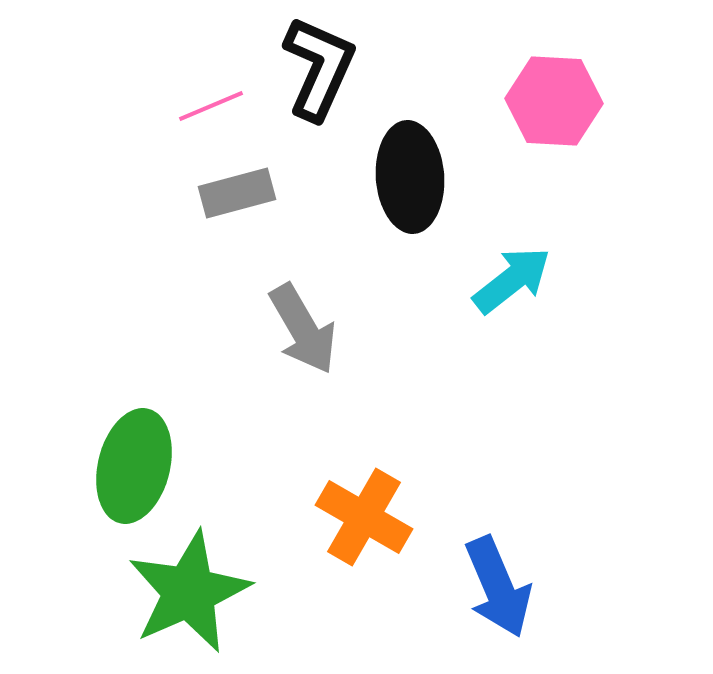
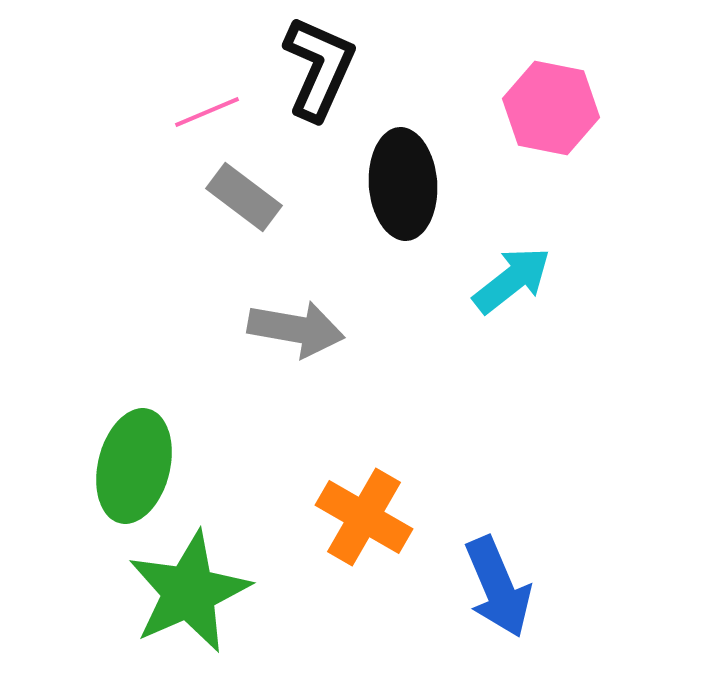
pink hexagon: moved 3 px left, 7 px down; rotated 8 degrees clockwise
pink line: moved 4 px left, 6 px down
black ellipse: moved 7 px left, 7 px down
gray rectangle: moved 7 px right, 4 px down; rotated 52 degrees clockwise
gray arrow: moved 7 px left; rotated 50 degrees counterclockwise
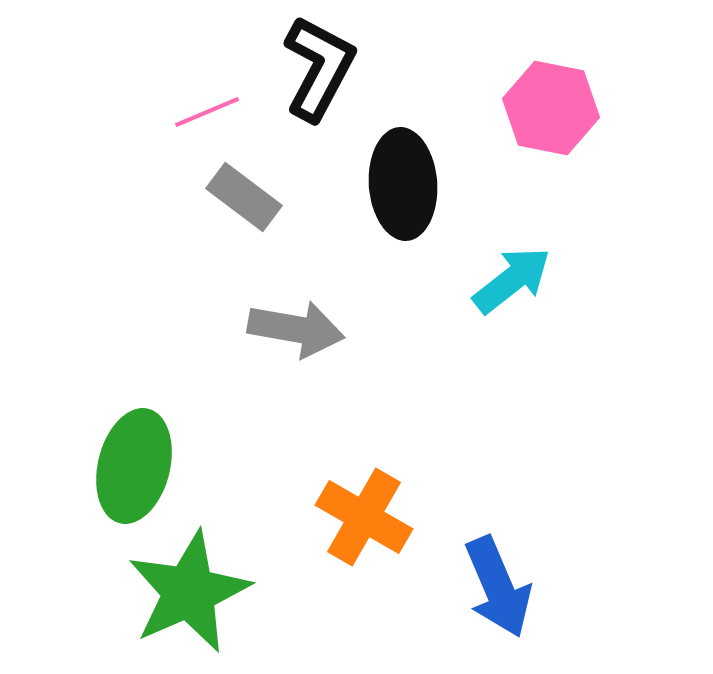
black L-shape: rotated 4 degrees clockwise
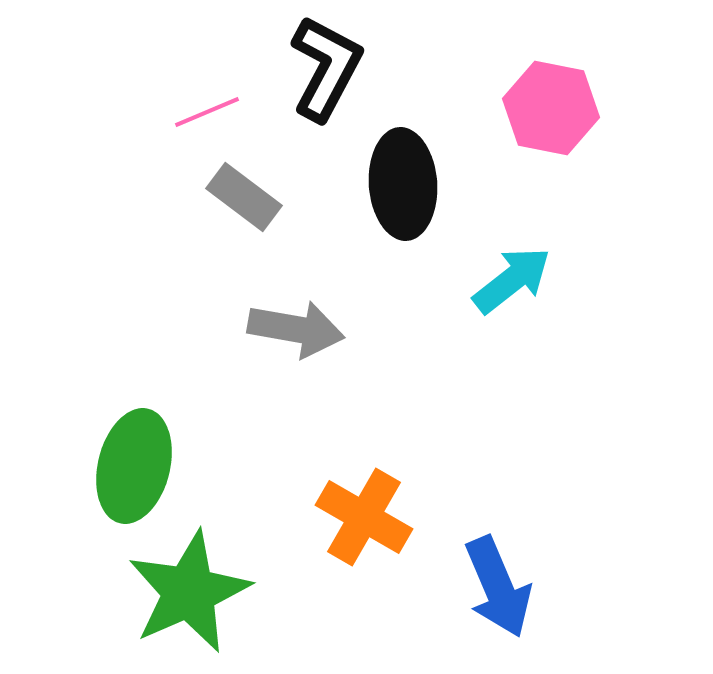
black L-shape: moved 7 px right
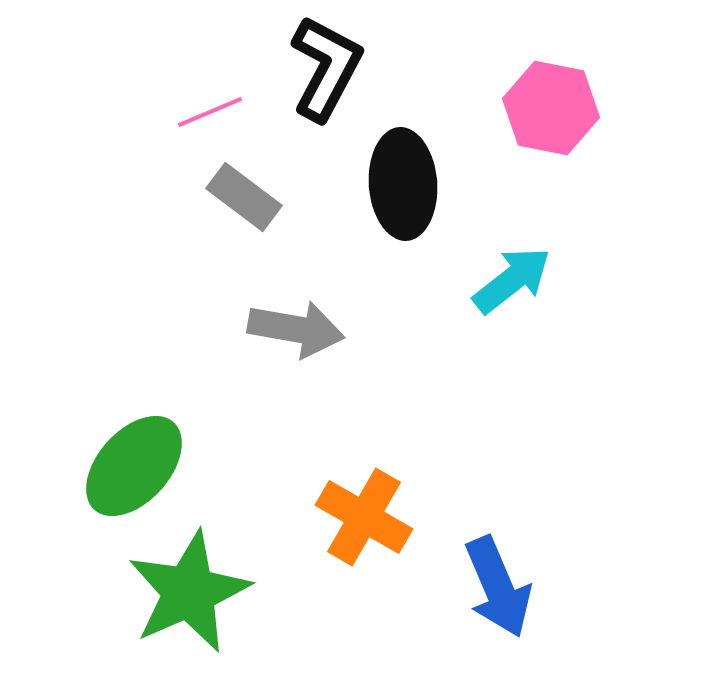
pink line: moved 3 px right
green ellipse: rotated 28 degrees clockwise
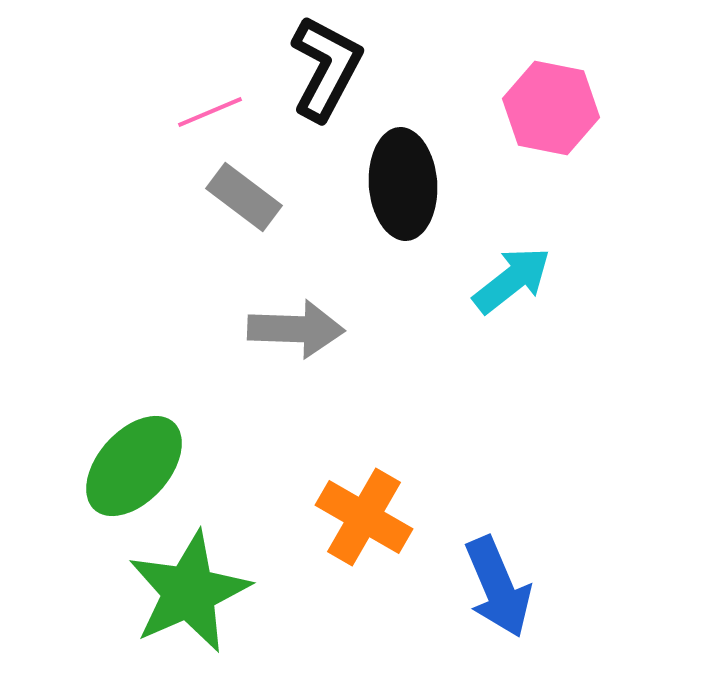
gray arrow: rotated 8 degrees counterclockwise
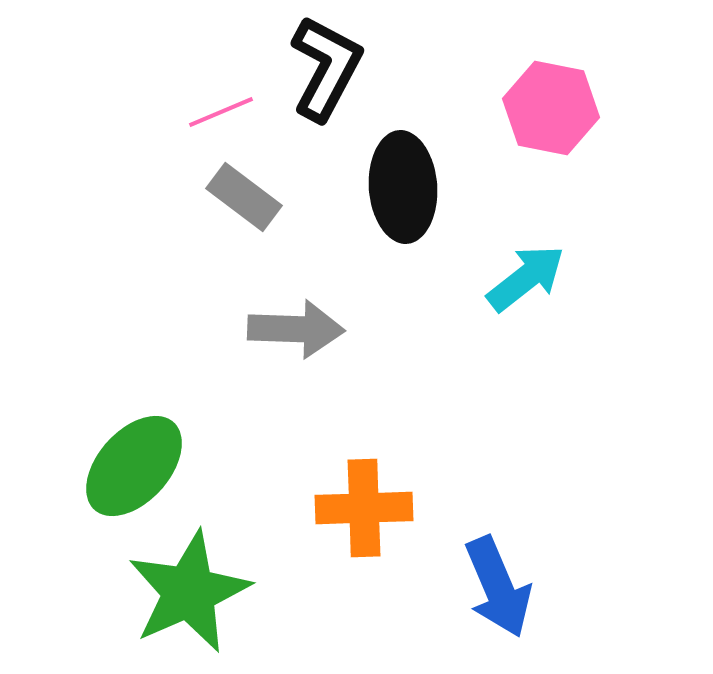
pink line: moved 11 px right
black ellipse: moved 3 px down
cyan arrow: moved 14 px right, 2 px up
orange cross: moved 9 px up; rotated 32 degrees counterclockwise
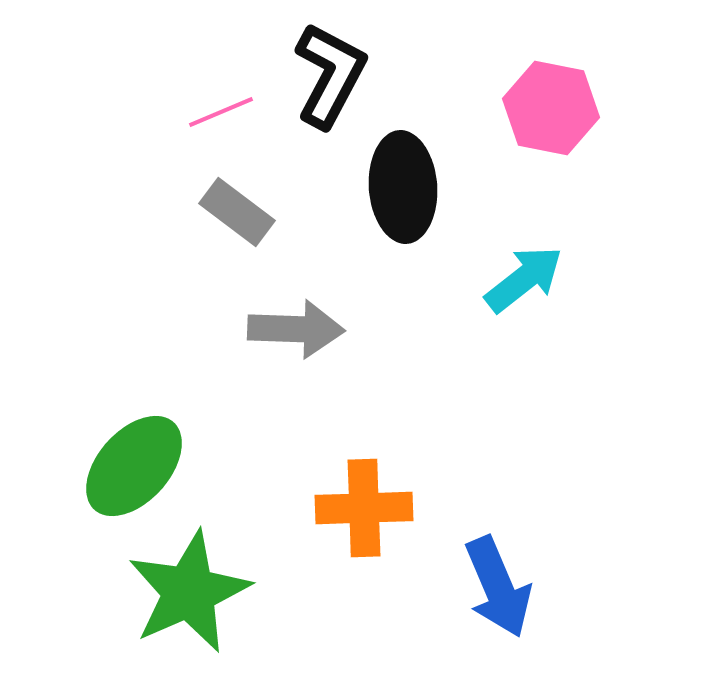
black L-shape: moved 4 px right, 7 px down
gray rectangle: moved 7 px left, 15 px down
cyan arrow: moved 2 px left, 1 px down
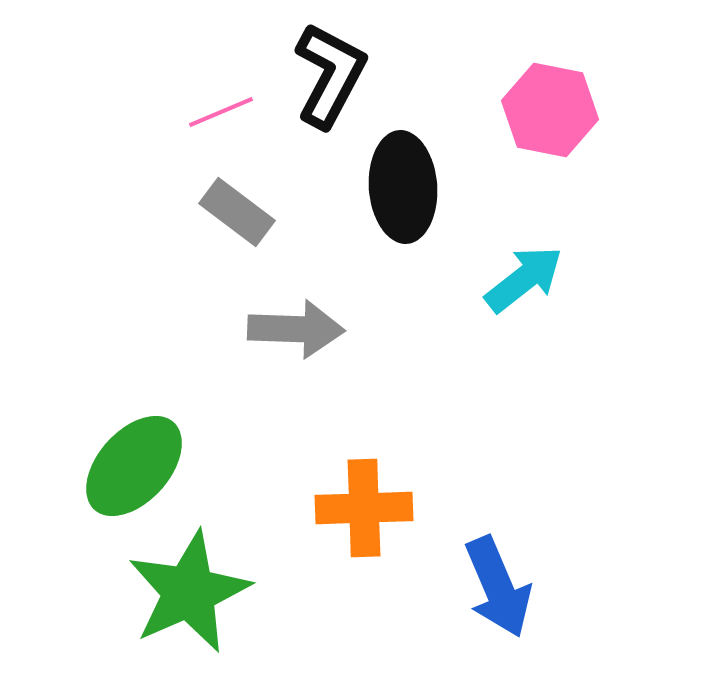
pink hexagon: moved 1 px left, 2 px down
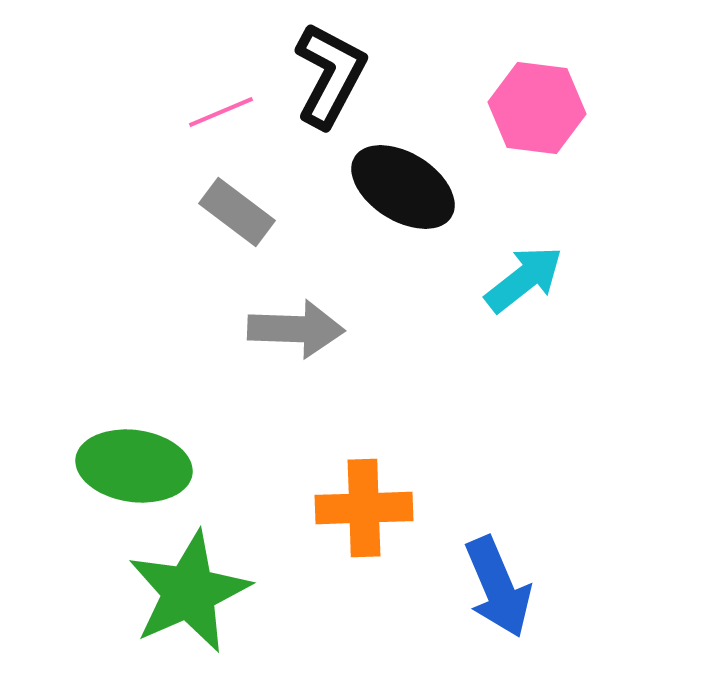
pink hexagon: moved 13 px left, 2 px up; rotated 4 degrees counterclockwise
black ellipse: rotated 54 degrees counterclockwise
green ellipse: rotated 56 degrees clockwise
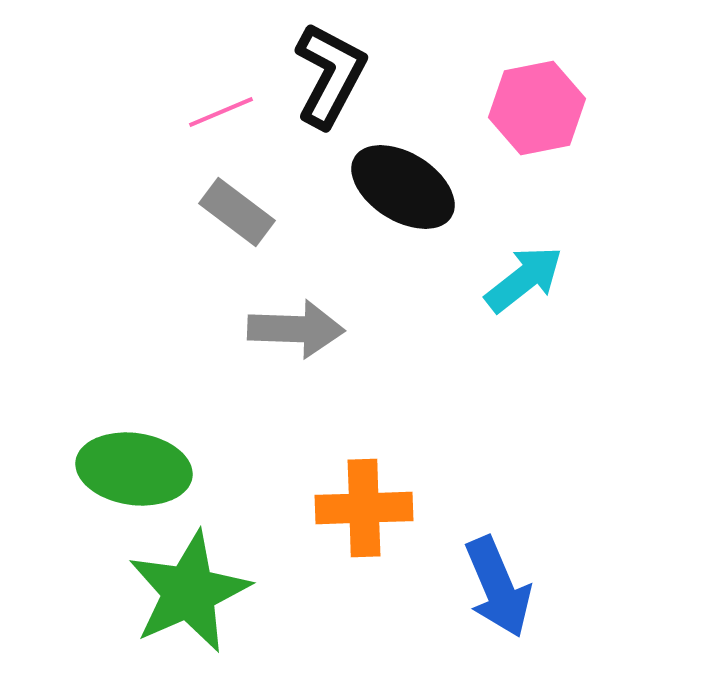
pink hexagon: rotated 18 degrees counterclockwise
green ellipse: moved 3 px down
